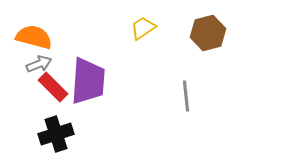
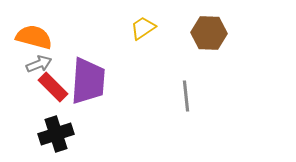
brown hexagon: moved 1 px right; rotated 16 degrees clockwise
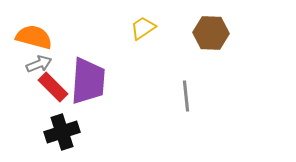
brown hexagon: moved 2 px right
black cross: moved 6 px right, 2 px up
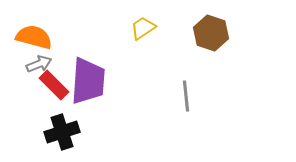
brown hexagon: rotated 16 degrees clockwise
red rectangle: moved 1 px right, 2 px up
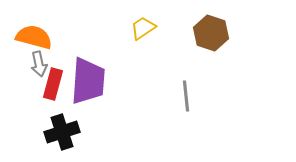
gray arrow: rotated 100 degrees clockwise
red rectangle: moved 1 px left, 1 px up; rotated 60 degrees clockwise
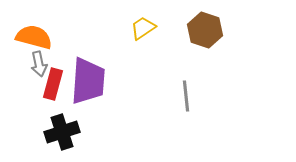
brown hexagon: moved 6 px left, 3 px up
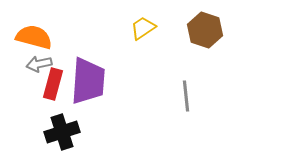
gray arrow: rotated 90 degrees clockwise
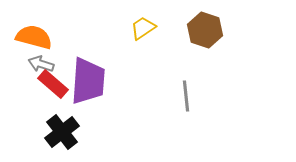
gray arrow: moved 2 px right; rotated 30 degrees clockwise
red rectangle: rotated 64 degrees counterclockwise
black cross: rotated 20 degrees counterclockwise
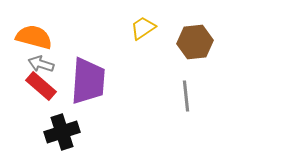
brown hexagon: moved 10 px left, 12 px down; rotated 24 degrees counterclockwise
red rectangle: moved 12 px left, 2 px down
black cross: rotated 20 degrees clockwise
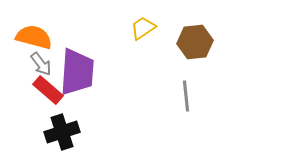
gray arrow: rotated 145 degrees counterclockwise
purple trapezoid: moved 11 px left, 9 px up
red rectangle: moved 7 px right, 4 px down
